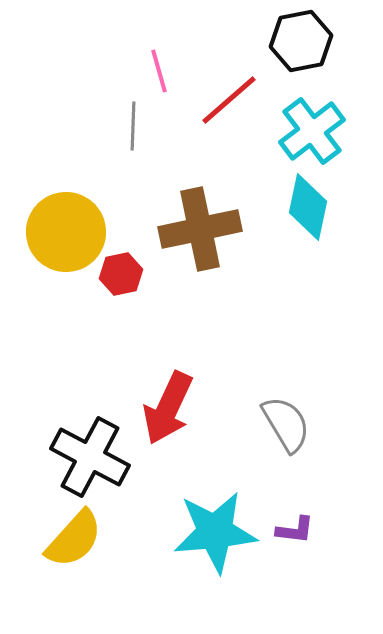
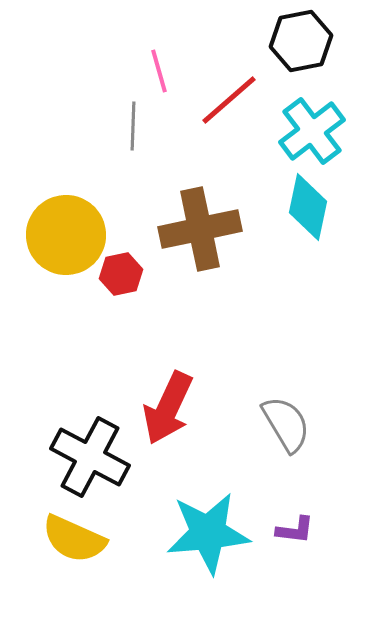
yellow circle: moved 3 px down
cyan star: moved 7 px left, 1 px down
yellow semicircle: rotated 72 degrees clockwise
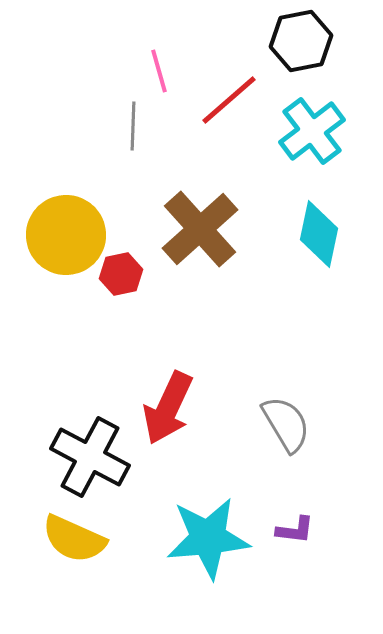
cyan diamond: moved 11 px right, 27 px down
brown cross: rotated 30 degrees counterclockwise
cyan star: moved 5 px down
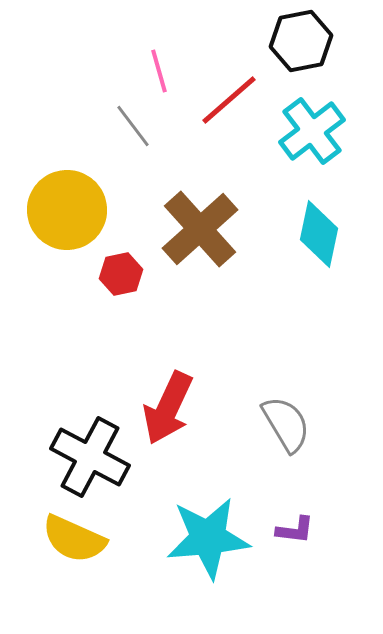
gray line: rotated 39 degrees counterclockwise
yellow circle: moved 1 px right, 25 px up
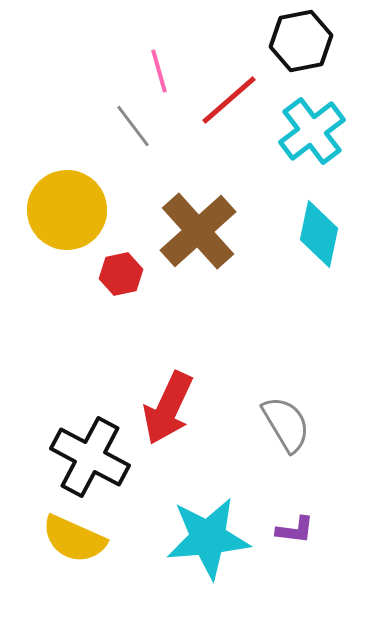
brown cross: moved 2 px left, 2 px down
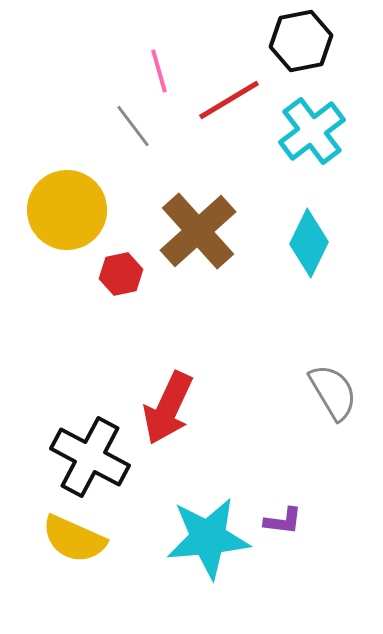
red line: rotated 10 degrees clockwise
cyan diamond: moved 10 px left, 9 px down; rotated 14 degrees clockwise
gray semicircle: moved 47 px right, 32 px up
purple L-shape: moved 12 px left, 9 px up
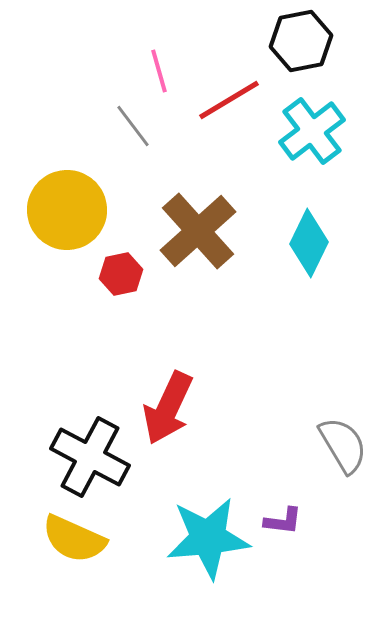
gray semicircle: moved 10 px right, 53 px down
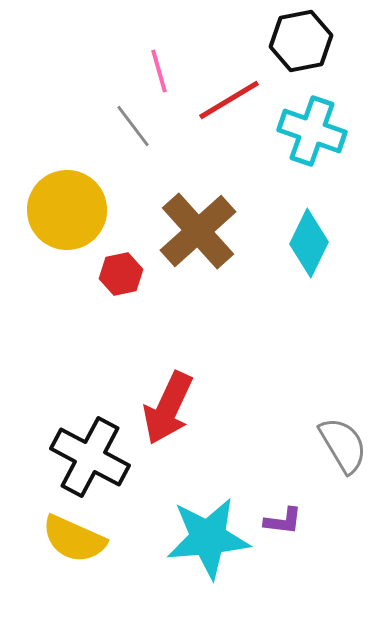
cyan cross: rotated 34 degrees counterclockwise
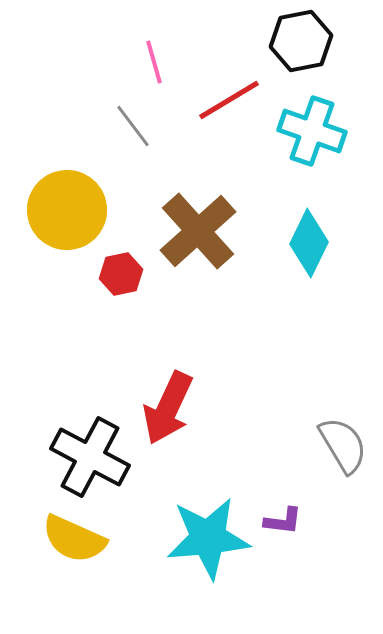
pink line: moved 5 px left, 9 px up
